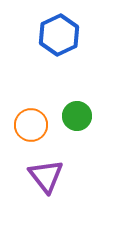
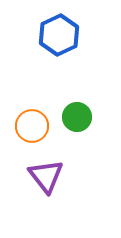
green circle: moved 1 px down
orange circle: moved 1 px right, 1 px down
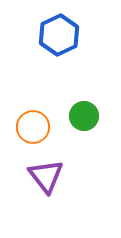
green circle: moved 7 px right, 1 px up
orange circle: moved 1 px right, 1 px down
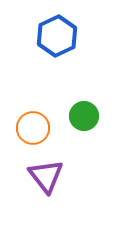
blue hexagon: moved 2 px left, 1 px down
orange circle: moved 1 px down
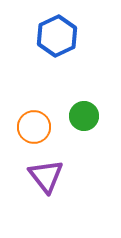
orange circle: moved 1 px right, 1 px up
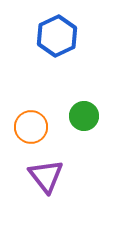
orange circle: moved 3 px left
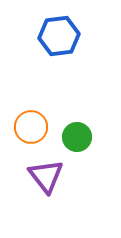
blue hexagon: moved 2 px right; rotated 18 degrees clockwise
green circle: moved 7 px left, 21 px down
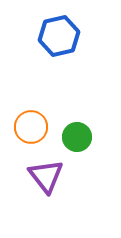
blue hexagon: rotated 6 degrees counterclockwise
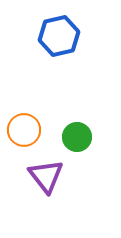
orange circle: moved 7 px left, 3 px down
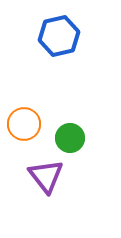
orange circle: moved 6 px up
green circle: moved 7 px left, 1 px down
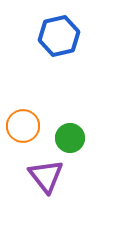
orange circle: moved 1 px left, 2 px down
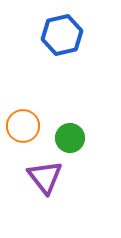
blue hexagon: moved 3 px right, 1 px up
purple triangle: moved 1 px left, 1 px down
